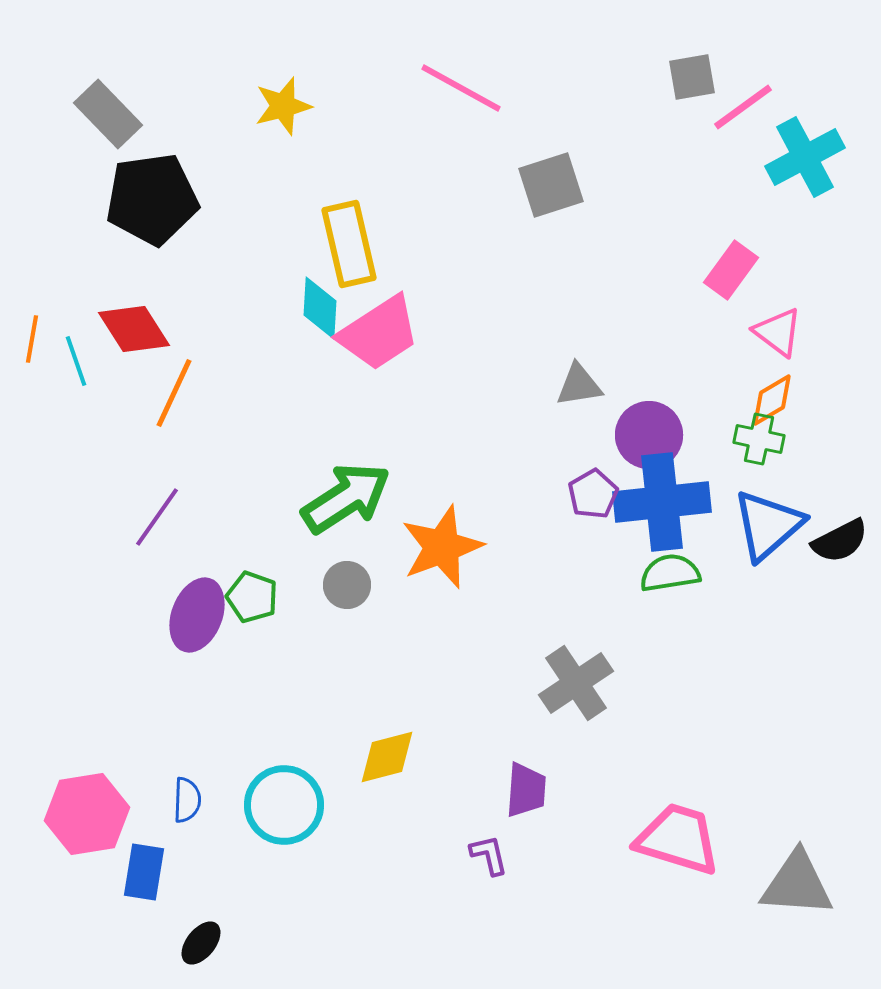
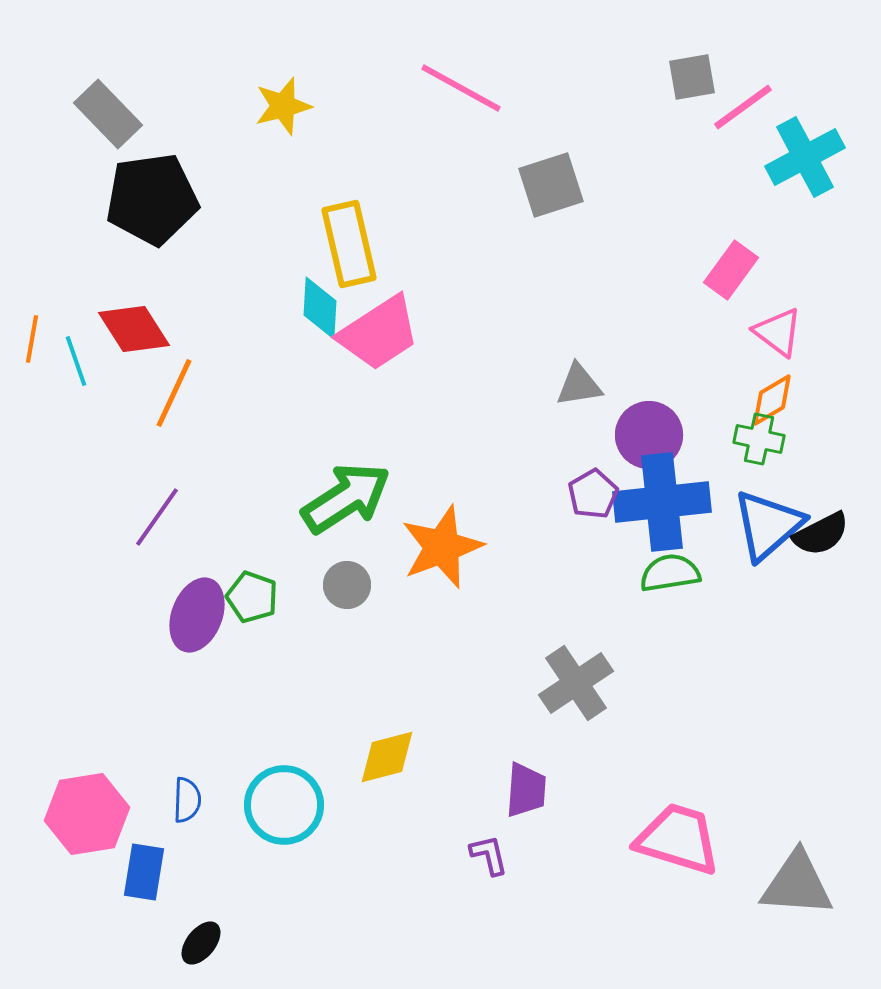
black semicircle at (840, 541): moved 19 px left, 7 px up
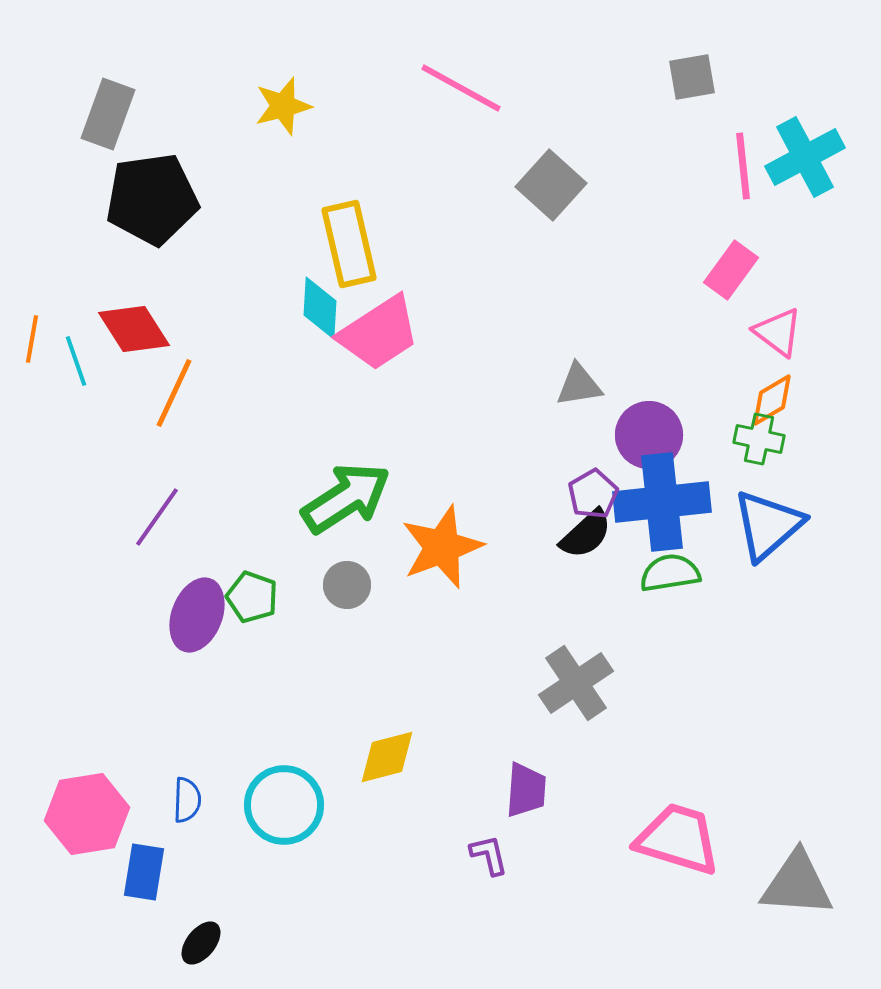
pink line at (743, 107): moved 59 px down; rotated 60 degrees counterclockwise
gray rectangle at (108, 114): rotated 64 degrees clockwise
gray square at (551, 185): rotated 30 degrees counterclockwise
black semicircle at (821, 534): moved 235 px left; rotated 16 degrees counterclockwise
